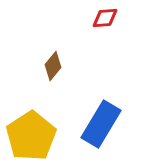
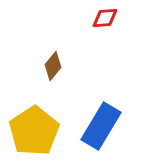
blue rectangle: moved 2 px down
yellow pentagon: moved 3 px right, 5 px up
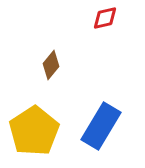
red diamond: rotated 8 degrees counterclockwise
brown diamond: moved 2 px left, 1 px up
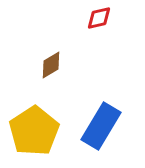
red diamond: moved 6 px left
brown diamond: rotated 20 degrees clockwise
